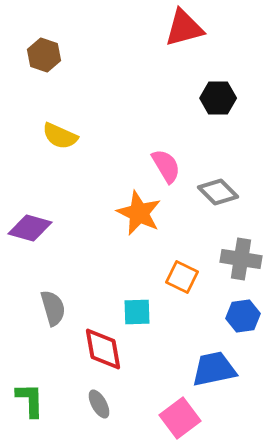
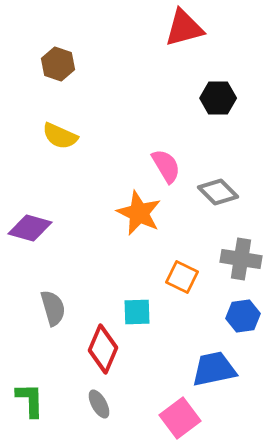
brown hexagon: moved 14 px right, 9 px down
red diamond: rotated 33 degrees clockwise
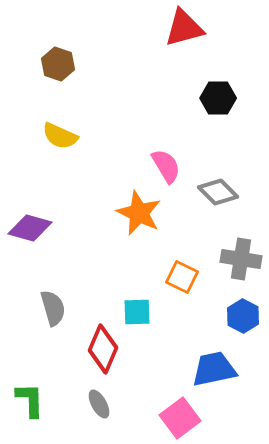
blue hexagon: rotated 24 degrees counterclockwise
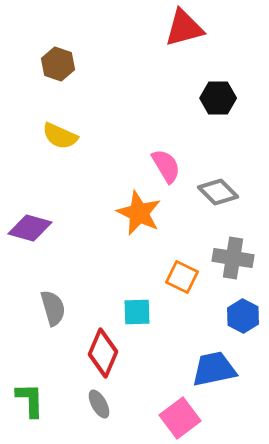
gray cross: moved 8 px left, 1 px up
red diamond: moved 4 px down
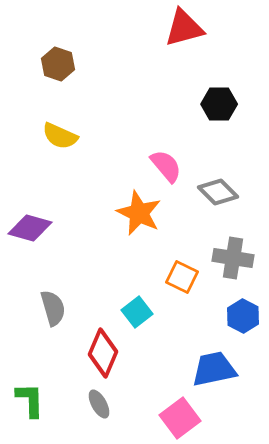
black hexagon: moved 1 px right, 6 px down
pink semicircle: rotated 9 degrees counterclockwise
cyan square: rotated 36 degrees counterclockwise
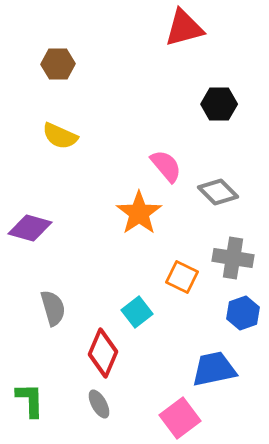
brown hexagon: rotated 20 degrees counterclockwise
orange star: rotated 12 degrees clockwise
blue hexagon: moved 3 px up; rotated 12 degrees clockwise
